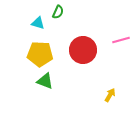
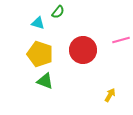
green semicircle: rotated 16 degrees clockwise
yellow pentagon: rotated 15 degrees clockwise
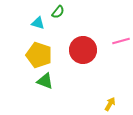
pink line: moved 1 px down
yellow pentagon: moved 1 px left, 1 px down
yellow arrow: moved 9 px down
